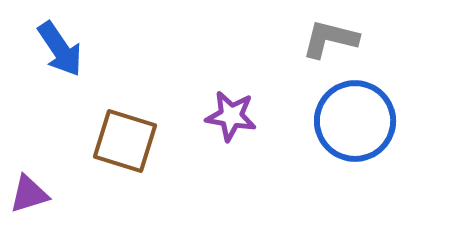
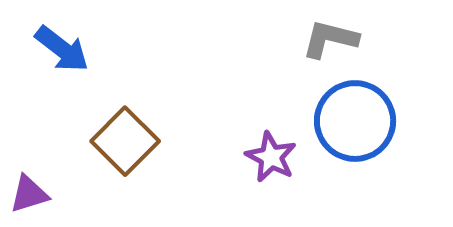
blue arrow: moved 2 px right; rotated 18 degrees counterclockwise
purple star: moved 40 px right, 41 px down; rotated 18 degrees clockwise
brown square: rotated 28 degrees clockwise
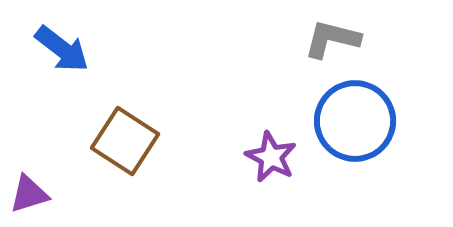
gray L-shape: moved 2 px right
brown square: rotated 12 degrees counterclockwise
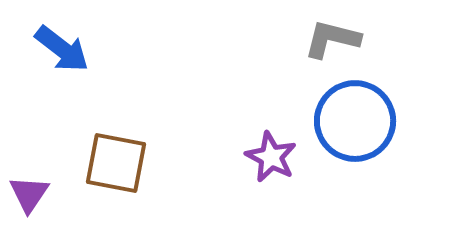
brown square: moved 9 px left, 22 px down; rotated 22 degrees counterclockwise
purple triangle: rotated 39 degrees counterclockwise
